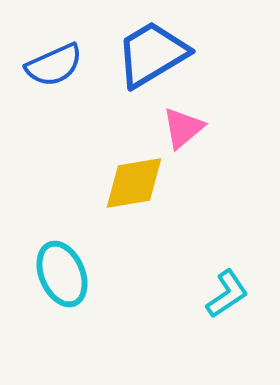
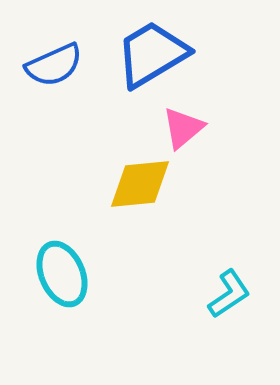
yellow diamond: moved 6 px right, 1 px down; rotated 4 degrees clockwise
cyan L-shape: moved 2 px right
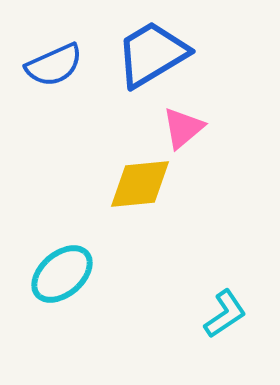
cyan ellipse: rotated 72 degrees clockwise
cyan L-shape: moved 4 px left, 20 px down
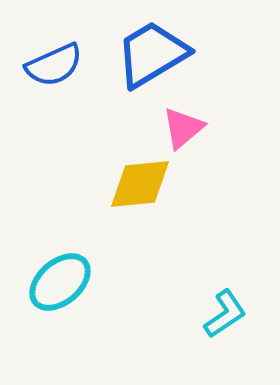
cyan ellipse: moved 2 px left, 8 px down
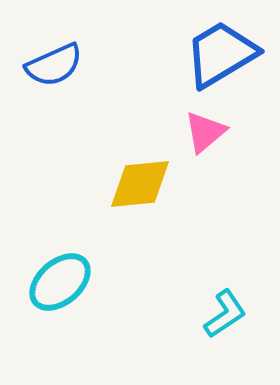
blue trapezoid: moved 69 px right
pink triangle: moved 22 px right, 4 px down
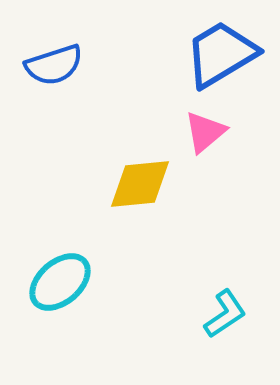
blue semicircle: rotated 6 degrees clockwise
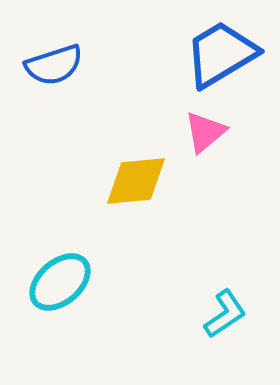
yellow diamond: moved 4 px left, 3 px up
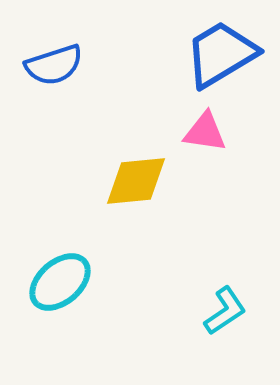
pink triangle: rotated 48 degrees clockwise
cyan L-shape: moved 3 px up
